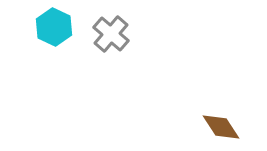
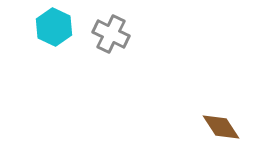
gray cross: rotated 15 degrees counterclockwise
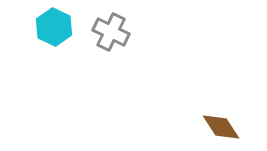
gray cross: moved 2 px up
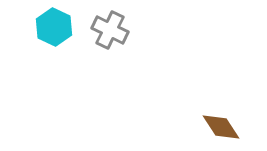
gray cross: moved 1 px left, 2 px up
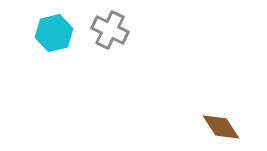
cyan hexagon: moved 6 px down; rotated 21 degrees clockwise
